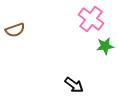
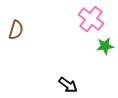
brown semicircle: moved 1 px right; rotated 54 degrees counterclockwise
black arrow: moved 6 px left
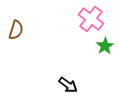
green star: rotated 24 degrees counterclockwise
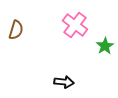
pink cross: moved 16 px left, 6 px down
black arrow: moved 4 px left, 3 px up; rotated 30 degrees counterclockwise
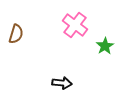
brown semicircle: moved 4 px down
black arrow: moved 2 px left, 1 px down
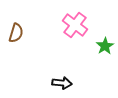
brown semicircle: moved 1 px up
